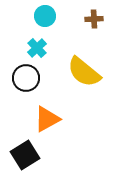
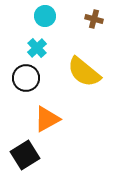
brown cross: rotated 18 degrees clockwise
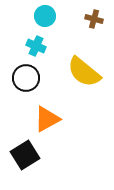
cyan cross: moved 1 px left, 2 px up; rotated 24 degrees counterclockwise
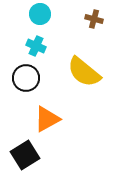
cyan circle: moved 5 px left, 2 px up
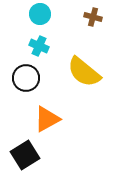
brown cross: moved 1 px left, 2 px up
cyan cross: moved 3 px right
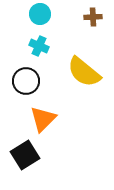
brown cross: rotated 18 degrees counterclockwise
black circle: moved 3 px down
orange triangle: moved 4 px left; rotated 16 degrees counterclockwise
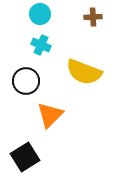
cyan cross: moved 2 px right, 1 px up
yellow semicircle: rotated 18 degrees counterclockwise
orange triangle: moved 7 px right, 4 px up
black square: moved 2 px down
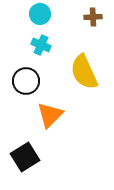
yellow semicircle: rotated 45 degrees clockwise
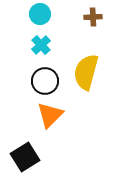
cyan cross: rotated 24 degrees clockwise
yellow semicircle: moved 2 px right; rotated 39 degrees clockwise
black circle: moved 19 px right
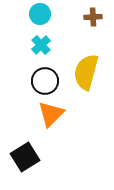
orange triangle: moved 1 px right, 1 px up
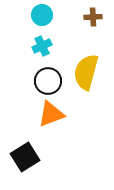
cyan circle: moved 2 px right, 1 px down
cyan cross: moved 1 px right, 1 px down; rotated 18 degrees clockwise
black circle: moved 3 px right
orange triangle: rotated 24 degrees clockwise
